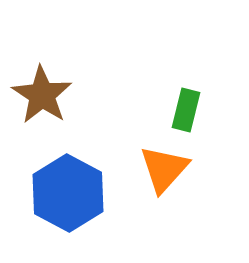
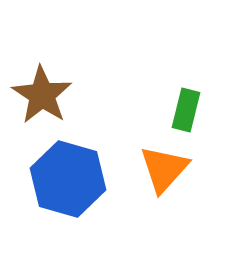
blue hexagon: moved 14 px up; rotated 12 degrees counterclockwise
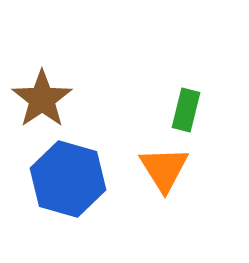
brown star: moved 4 px down; rotated 4 degrees clockwise
orange triangle: rotated 14 degrees counterclockwise
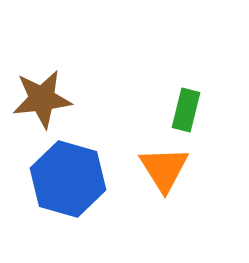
brown star: rotated 28 degrees clockwise
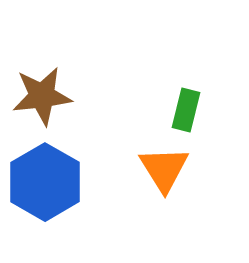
brown star: moved 3 px up
blue hexagon: moved 23 px left, 3 px down; rotated 14 degrees clockwise
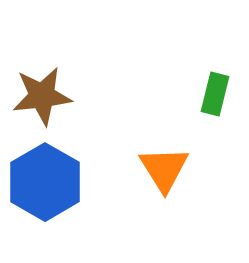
green rectangle: moved 29 px right, 16 px up
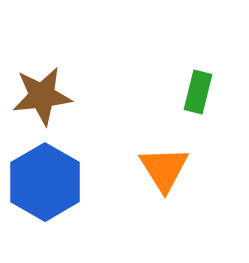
green rectangle: moved 17 px left, 2 px up
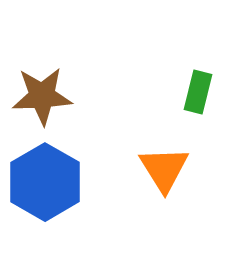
brown star: rotated 4 degrees clockwise
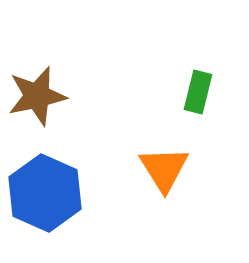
brown star: moved 5 px left; rotated 10 degrees counterclockwise
blue hexagon: moved 11 px down; rotated 6 degrees counterclockwise
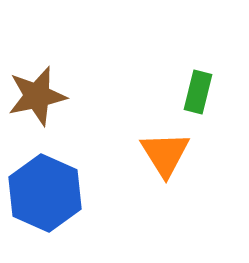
orange triangle: moved 1 px right, 15 px up
